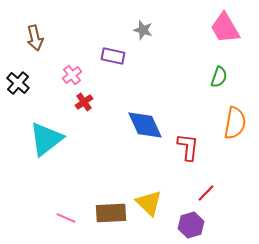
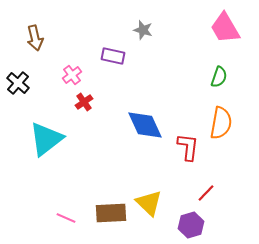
orange semicircle: moved 14 px left
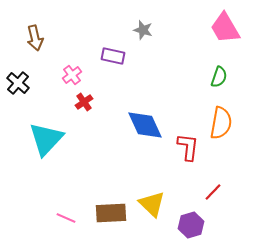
cyan triangle: rotated 9 degrees counterclockwise
red line: moved 7 px right, 1 px up
yellow triangle: moved 3 px right, 1 px down
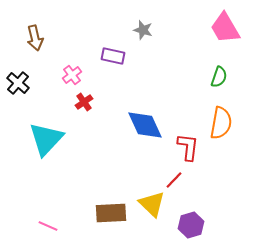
red line: moved 39 px left, 12 px up
pink line: moved 18 px left, 8 px down
